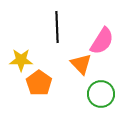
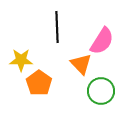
green circle: moved 3 px up
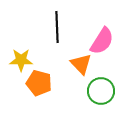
orange pentagon: rotated 20 degrees counterclockwise
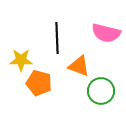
black line: moved 11 px down
pink semicircle: moved 4 px right, 8 px up; rotated 72 degrees clockwise
orange triangle: moved 2 px left, 2 px down; rotated 25 degrees counterclockwise
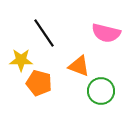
black line: moved 13 px left, 5 px up; rotated 32 degrees counterclockwise
